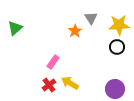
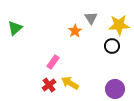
black circle: moved 5 px left, 1 px up
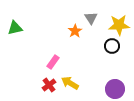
green triangle: rotated 28 degrees clockwise
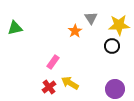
red cross: moved 2 px down
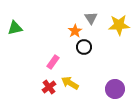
black circle: moved 28 px left, 1 px down
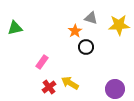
gray triangle: rotated 40 degrees counterclockwise
black circle: moved 2 px right
pink rectangle: moved 11 px left
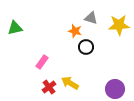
orange star: rotated 24 degrees counterclockwise
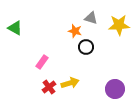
green triangle: rotated 42 degrees clockwise
yellow arrow: rotated 132 degrees clockwise
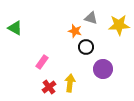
yellow arrow: rotated 66 degrees counterclockwise
purple circle: moved 12 px left, 20 px up
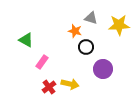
green triangle: moved 11 px right, 12 px down
yellow arrow: moved 1 px down; rotated 96 degrees clockwise
